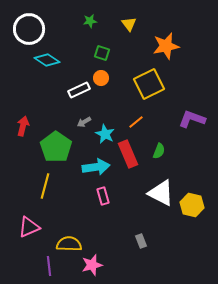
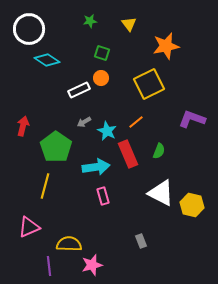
cyan star: moved 2 px right, 3 px up
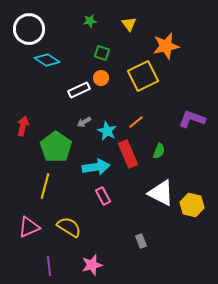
yellow square: moved 6 px left, 8 px up
pink rectangle: rotated 12 degrees counterclockwise
yellow semicircle: moved 17 px up; rotated 30 degrees clockwise
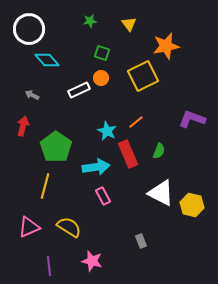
cyan diamond: rotated 15 degrees clockwise
gray arrow: moved 52 px left, 27 px up; rotated 56 degrees clockwise
pink star: moved 4 px up; rotated 30 degrees clockwise
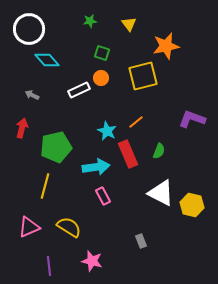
yellow square: rotated 12 degrees clockwise
red arrow: moved 1 px left, 2 px down
green pentagon: rotated 24 degrees clockwise
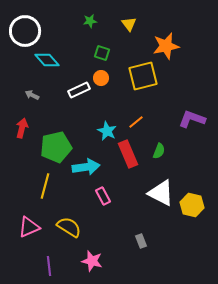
white circle: moved 4 px left, 2 px down
cyan arrow: moved 10 px left
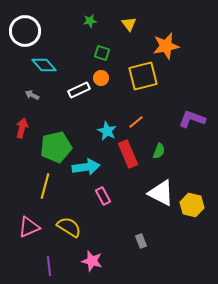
cyan diamond: moved 3 px left, 5 px down
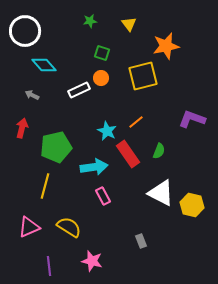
red rectangle: rotated 12 degrees counterclockwise
cyan arrow: moved 8 px right
